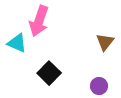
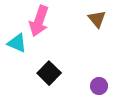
brown triangle: moved 8 px left, 23 px up; rotated 18 degrees counterclockwise
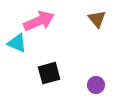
pink arrow: rotated 132 degrees counterclockwise
black square: rotated 30 degrees clockwise
purple circle: moved 3 px left, 1 px up
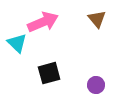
pink arrow: moved 4 px right, 1 px down
cyan triangle: rotated 20 degrees clockwise
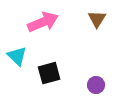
brown triangle: rotated 12 degrees clockwise
cyan triangle: moved 13 px down
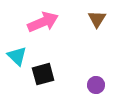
black square: moved 6 px left, 1 px down
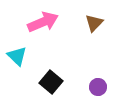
brown triangle: moved 3 px left, 4 px down; rotated 12 degrees clockwise
black square: moved 8 px right, 8 px down; rotated 35 degrees counterclockwise
purple circle: moved 2 px right, 2 px down
